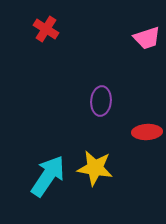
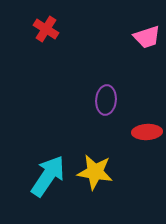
pink trapezoid: moved 1 px up
purple ellipse: moved 5 px right, 1 px up
yellow star: moved 4 px down
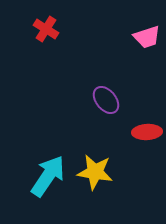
purple ellipse: rotated 44 degrees counterclockwise
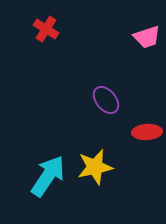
yellow star: moved 5 px up; rotated 21 degrees counterclockwise
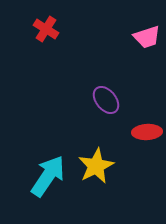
yellow star: moved 1 px right, 1 px up; rotated 15 degrees counterclockwise
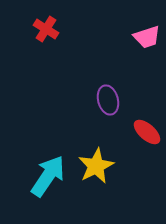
purple ellipse: moved 2 px right; rotated 24 degrees clockwise
red ellipse: rotated 44 degrees clockwise
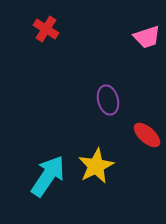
red ellipse: moved 3 px down
